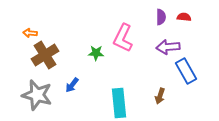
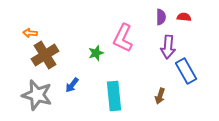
purple arrow: rotated 80 degrees counterclockwise
green star: rotated 21 degrees counterclockwise
cyan rectangle: moved 5 px left, 7 px up
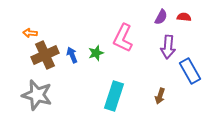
purple semicircle: rotated 28 degrees clockwise
brown cross: rotated 8 degrees clockwise
blue rectangle: moved 4 px right
blue arrow: moved 30 px up; rotated 119 degrees clockwise
cyan rectangle: rotated 24 degrees clockwise
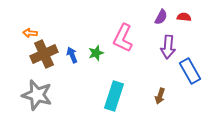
brown cross: moved 1 px left, 1 px up
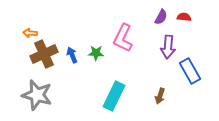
green star: rotated 21 degrees clockwise
cyan rectangle: rotated 8 degrees clockwise
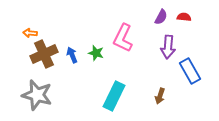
green star: rotated 14 degrees clockwise
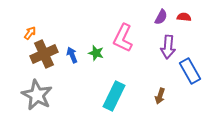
orange arrow: rotated 120 degrees clockwise
gray star: rotated 12 degrees clockwise
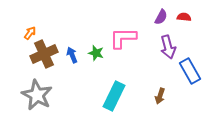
pink L-shape: rotated 64 degrees clockwise
purple arrow: rotated 20 degrees counterclockwise
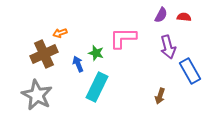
purple semicircle: moved 2 px up
orange arrow: moved 30 px right; rotated 144 degrees counterclockwise
blue arrow: moved 6 px right, 9 px down
cyan rectangle: moved 17 px left, 9 px up
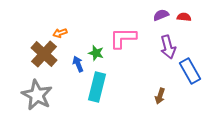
purple semicircle: rotated 140 degrees counterclockwise
brown cross: rotated 24 degrees counterclockwise
cyan rectangle: rotated 12 degrees counterclockwise
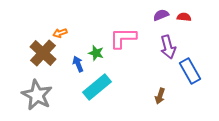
brown cross: moved 1 px left, 1 px up
cyan rectangle: rotated 36 degrees clockwise
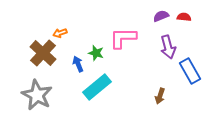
purple semicircle: moved 1 px down
